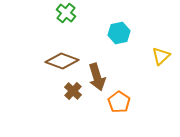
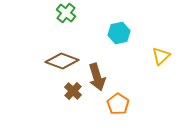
orange pentagon: moved 1 px left, 2 px down
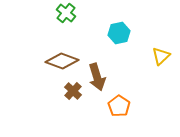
orange pentagon: moved 1 px right, 2 px down
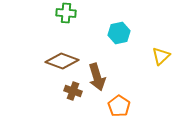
green cross: rotated 36 degrees counterclockwise
brown cross: rotated 24 degrees counterclockwise
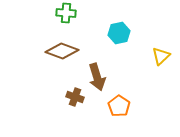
brown diamond: moved 10 px up
brown cross: moved 2 px right, 6 px down
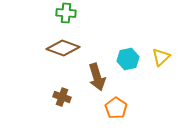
cyan hexagon: moved 9 px right, 26 px down
brown diamond: moved 1 px right, 3 px up
yellow triangle: moved 1 px down
brown cross: moved 13 px left
orange pentagon: moved 3 px left, 2 px down
